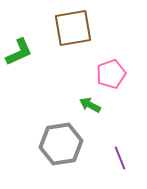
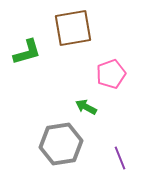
green L-shape: moved 8 px right; rotated 8 degrees clockwise
green arrow: moved 4 px left, 2 px down
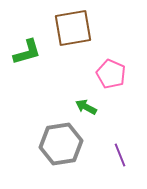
pink pentagon: rotated 28 degrees counterclockwise
purple line: moved 3 px up
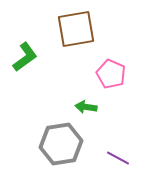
brown square: moved 3 px right, 1 px down
green L-shape: moved 2 px left, 5 px down; rotated 20 degrees counterclockwise
green arrow: rotated 20 degrees counterclockwise
purple line: moved 2 px left, 3 px down; rotated 40 degrees counterclockwise
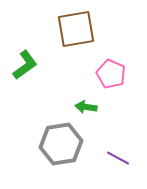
green L-shape: moved 8 px down
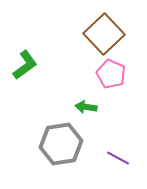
brown square: moved 28 px right, 5 px down; rotated 33 degrees counterclockwise
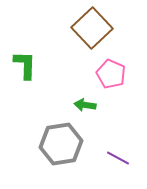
brown square: moved 12 px left, 6 px up
green L-shape: rotated 52 degrees counterclockwise
green arrow: moved 1 px left, 2 px up
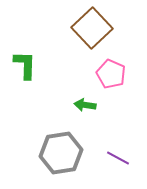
gray hexagon: moved 9 px down
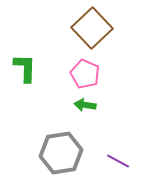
green L-shape: moved 3 px down
pink pentagon: moved 26 px left
purple line: moved 3 px down
